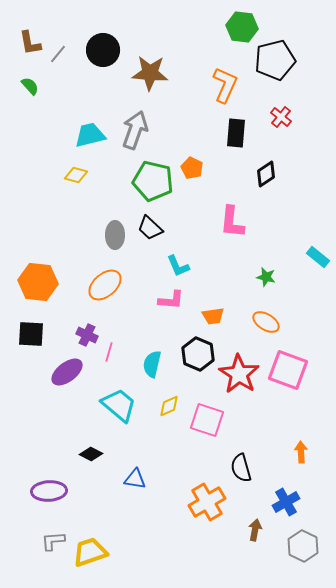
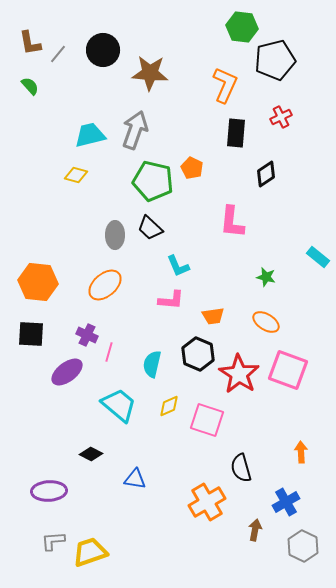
red cross at (281, 117): rotated 25 degrees clockwise
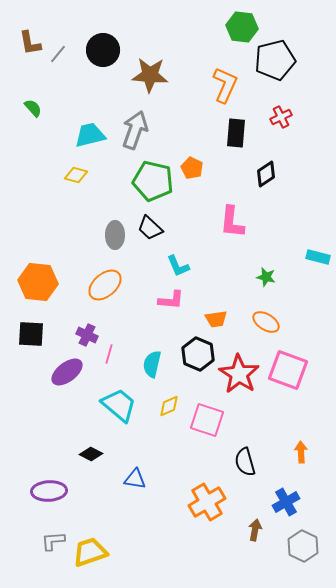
brown star at (150, 73): moved 2 px down
green semicircle at (30, 86): moved 3 px right, 22 px down
cyan rectangle at (318, 257): rotated 25 degrees counterclockwise
orange trapezoid at (213, 316): moved 3 px right, 3 px down
pink line at (109, 352): moved 2 px down
black semicircle at (241, 468): moved 4 px right, 6 px up
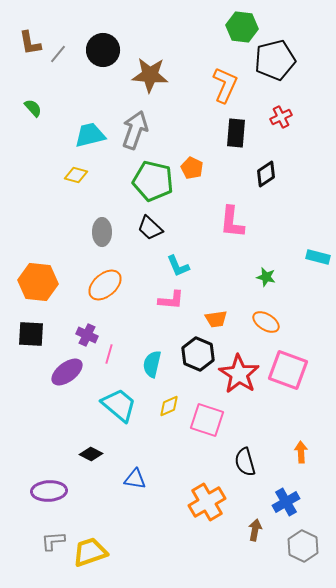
gray ellipse at (115, 235): moved 13 px left, 3 px up
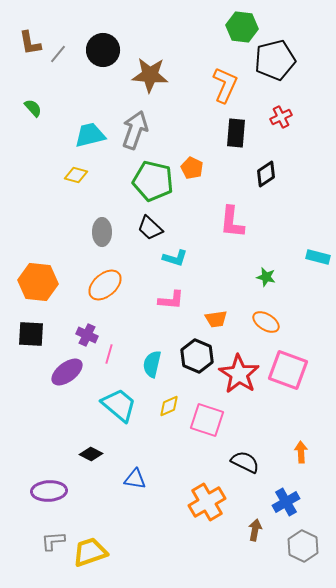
cyan L-shape at (178, 266): moved 3 px left, 8 px up; rotated 50 degrees counterclockwise
black hexagon at (198, 354): moved 1 px left, 2 px down
black semicircle at (245, 462): rotated 132 degrees clockwise
